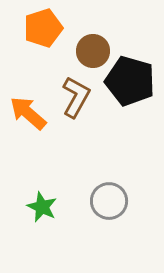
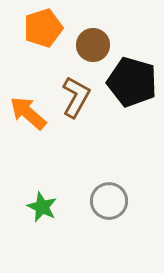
brown circle: moved 6 px up
black pentagon: moved 2 px right, 1 px down
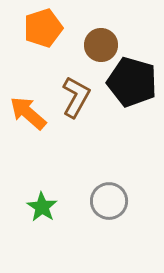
brown circle: moved 8 px right
green star: rotated 8 degrees clockwise
